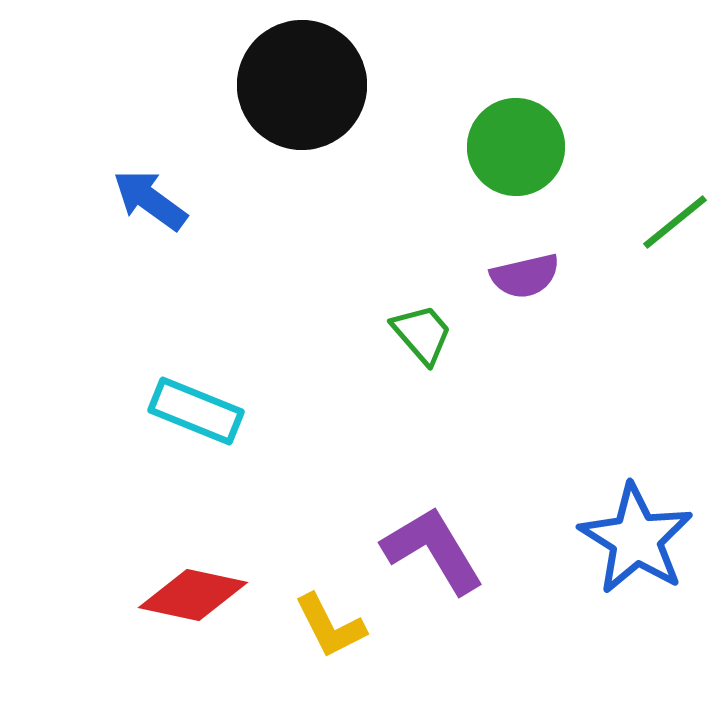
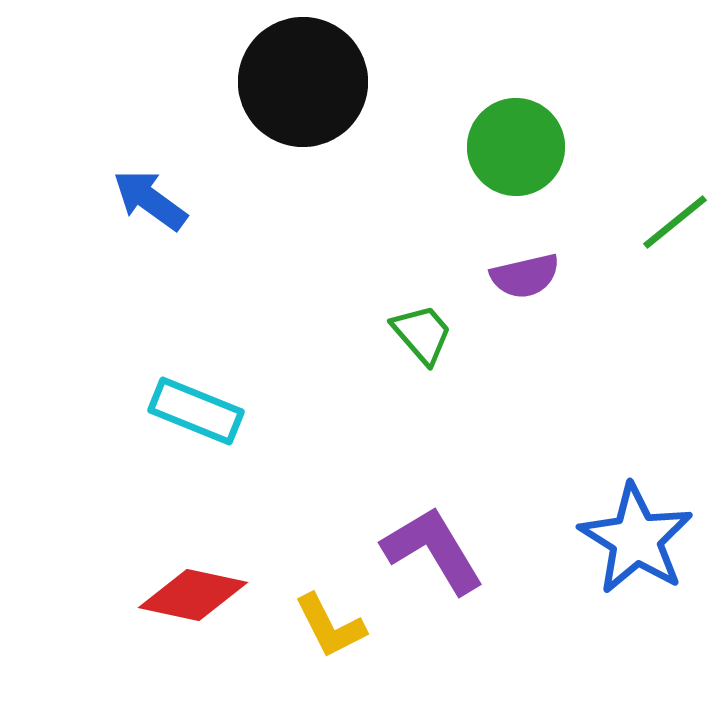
black circle: moved 1 px right, 3 px up
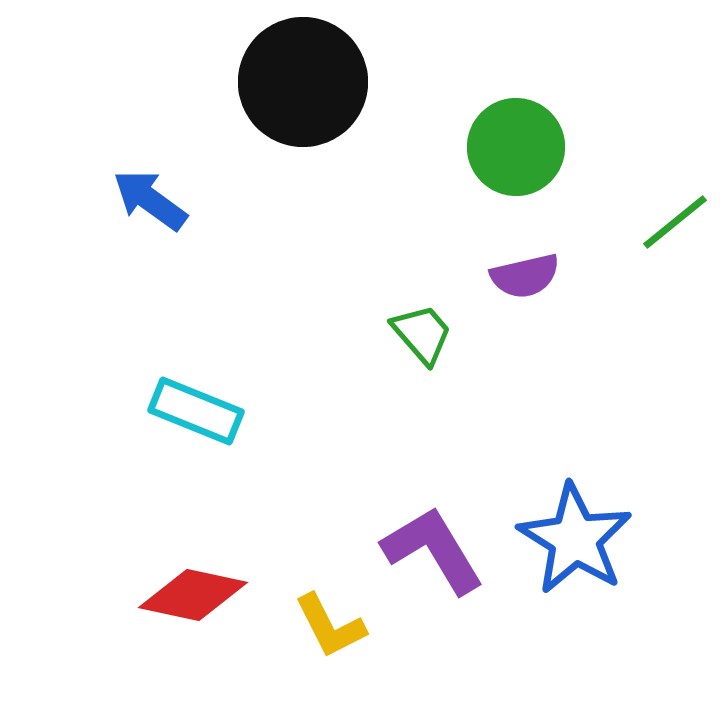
blue star: moved 61 px left
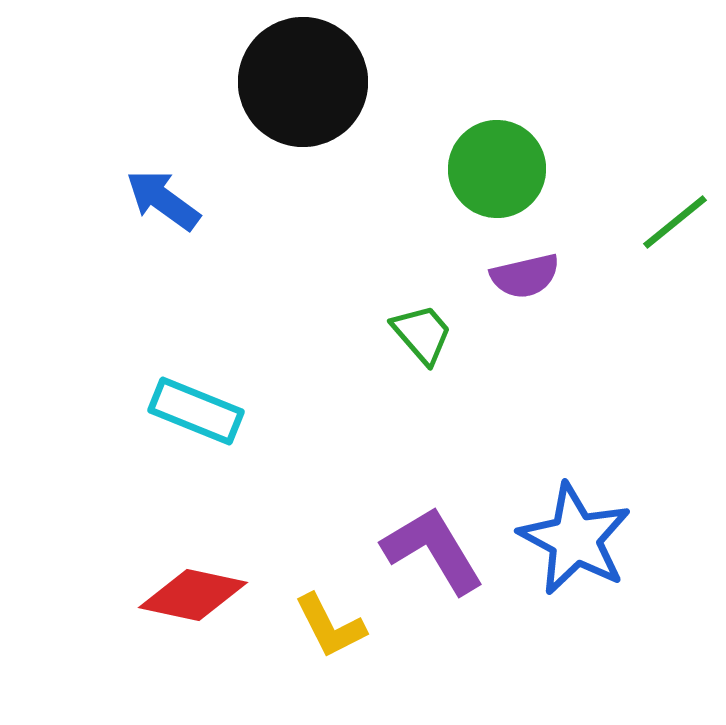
green circle: moved 19 px left, 22 px down
blue arrow: moved 13 px right
blue star: rotated 4 degrees counterclockwise
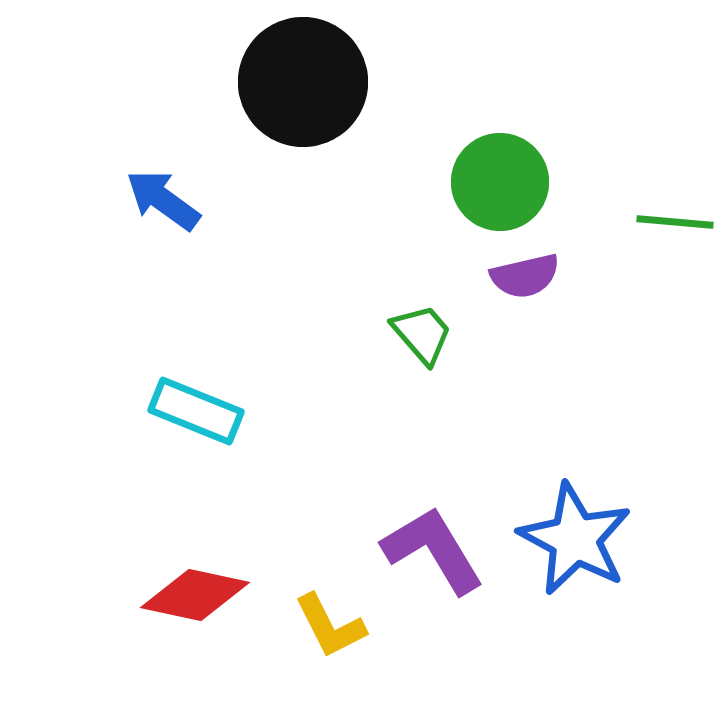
green circle: moved 3 px right, 13 px down
green line: rotated 44 degrees clockwise
red diamond: moved 2 px right
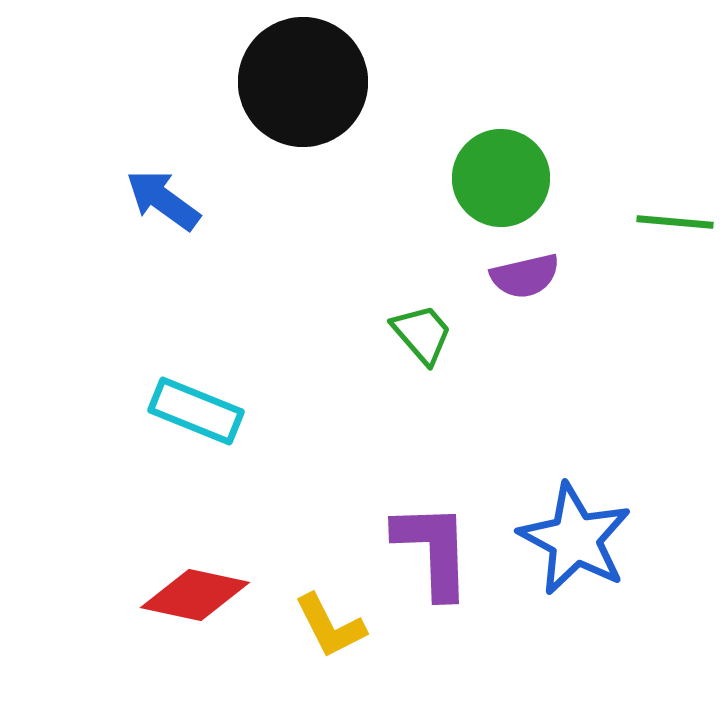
green circle: moved 1 px right, 4 px up
purple L-shape: rotated 29 degrees clockwise
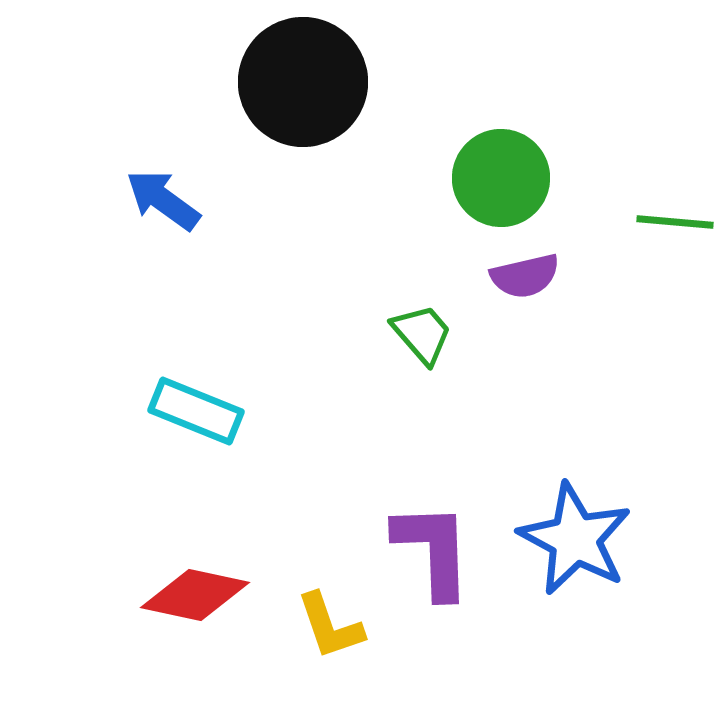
yellow L-shape: rotated 8 degrees clockwise
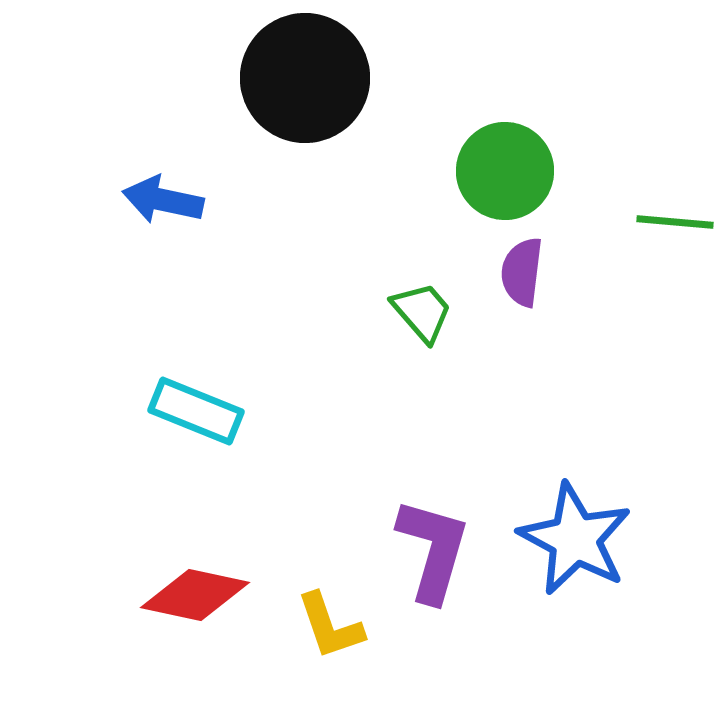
black circle: moved 2 px right, 4 px up
green circle: moved 4 px right, 7 px up
blue arrow: rotated 24 degrees counterclockwise
purple semicircle: moved 3 px left, 4 px up; rotated 110 degrees clockwise
green trapezoid: moved 22 px up
purple L-shape: rotated 18 degrees clockwise
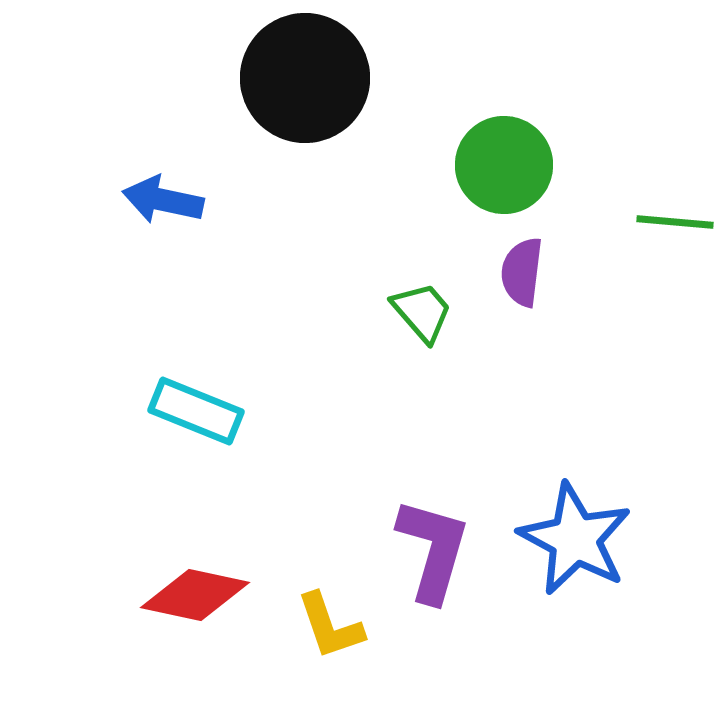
green circle: moved 1 px left, 6 px up
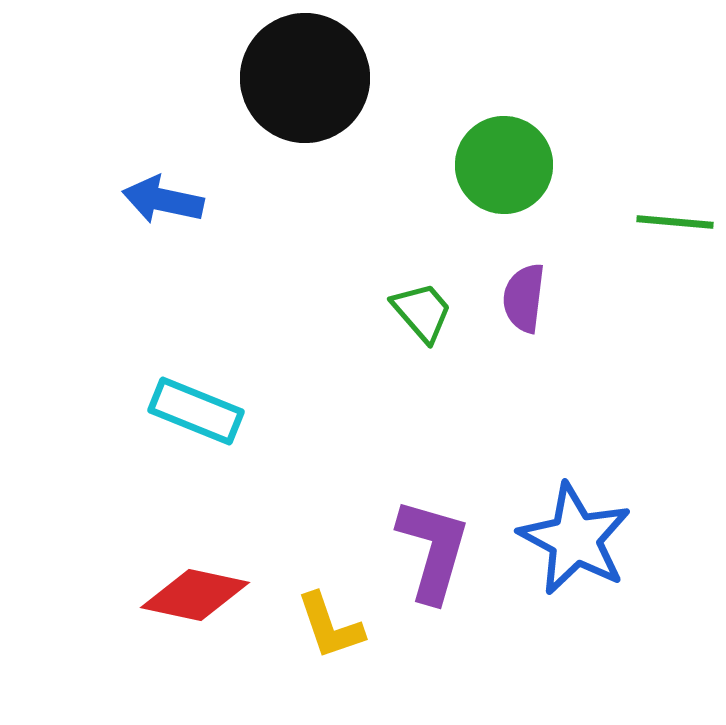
purple semicircle: moved 2 px right, 26 px down
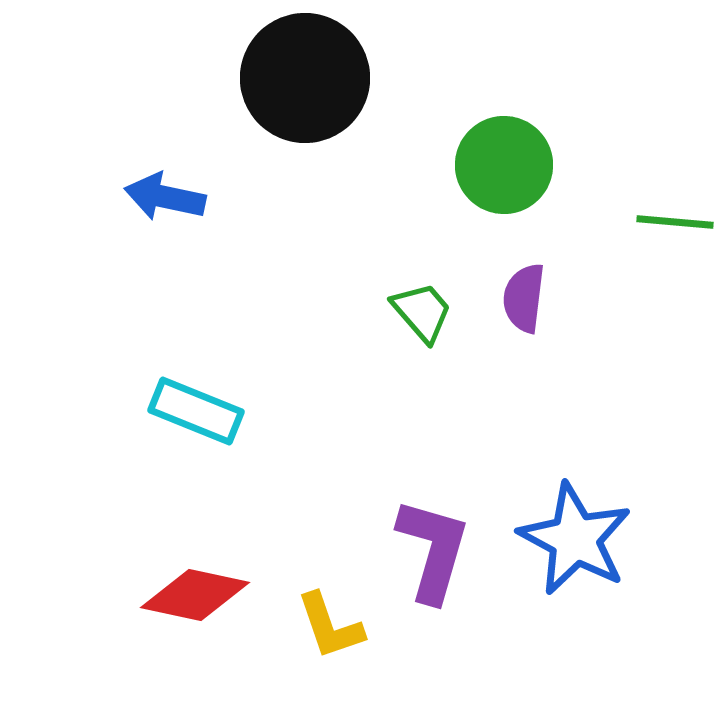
blue arrow: moved 2 px right, 3 px up
